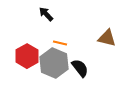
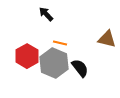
brown triangle: moved 1 px down
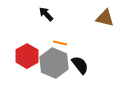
brown triangle: moved 2 px left, 21 px up
black semicircle: moved 3 px up
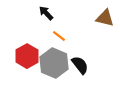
black arrow: moved 1 px up
orange line: moved 1 px left, 7 px up; rotated 24 degrees clockwise
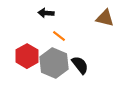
black arrow: rotated 42 degrees counterclockwise
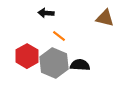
black semicircle: rotated 48 degrees counterclockwise
